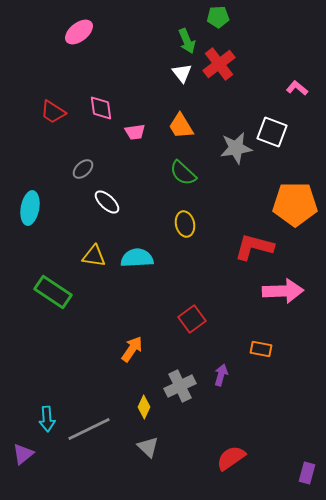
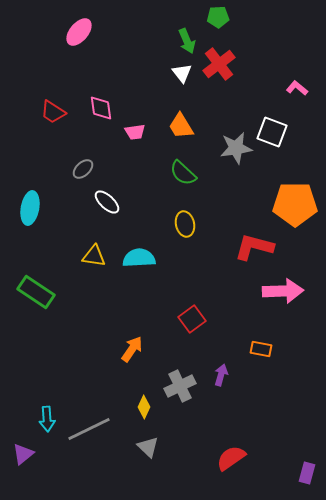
pink ellipse: rotated 12 degrees counterclockwise
cyan semicircle: moved 2 px right
green rectangle: moved 17 px left
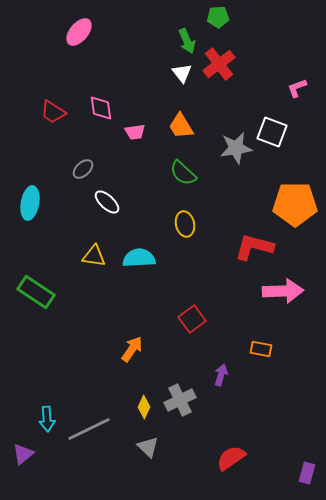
pink L-shape: rotated 60 degrees counterclockwise
cyan ellipse: moved 5 px up
gray cross: moved 14 px down
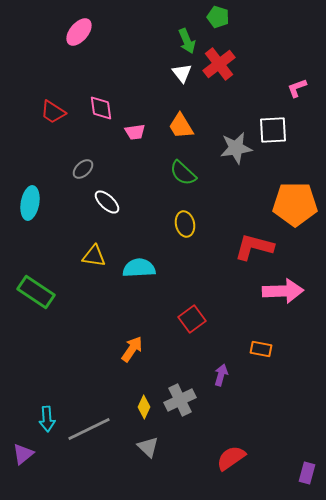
green pentagon: rotated 20 degrees clockwise
white square: moved 1 px right, 2 px up; rotated 24 degrees counterclockwise
cyan semicircle: moved 10 px down
